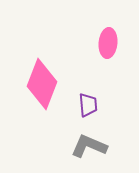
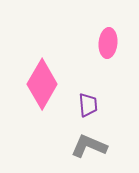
pink diamond: rotated 9 degrees clockwise
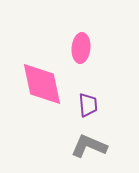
pink ellipse: moved 27 px left, 5 px down
pink diamond: rotated 42 degrees counterclockwise
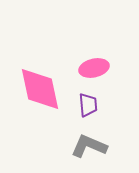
pink ellipse: moved 13 px right, 20 px down; rotated 72 degrees clockwise
pink diamond: moved 2 px left, 5 px down
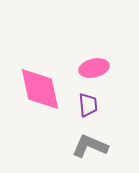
gray L-shape: moved 1 px right
